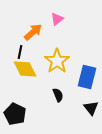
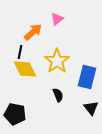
black pentagon: rotated 15 degrees counterclockwise
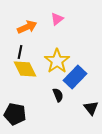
orange arrow: moved 6 px left, 5 px up; rotated 18 degrees clockwise
blue rectangle: moved 12 px left; rotated 30 degrees clockwise
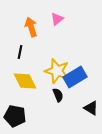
orange arrow: moved 4 px right; rotated 84 degrees counterclockwise
yellow star: moved 10 px down; rotated 20 degrees counterclockwise
yellow diamond: moved 12 px down
blue rectangle: rotated 15 degrees clockwise
black triangle: rotated 21 degrees counterclockwise
black pentagon: moved 2 px down
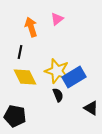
blue rectangle: moved 1 px left
yellow diamond: moved 4 px up
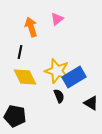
black semicircle: moved 1 px right, 1 px down
black triangle: moved 5 px up
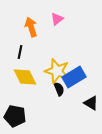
black semicircle: moved 7 px up
